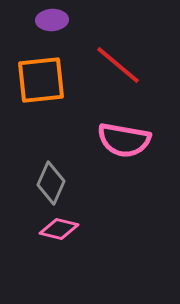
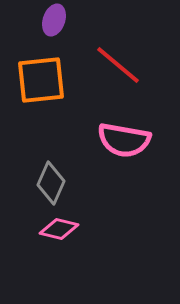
purple ellipse: moved 2 px right; rotated 68 degrees counterclockwise
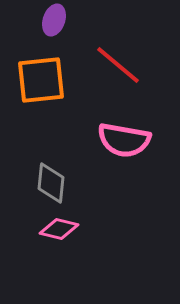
gray diamond: rotated 18 degrees counterclockwise
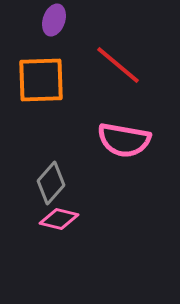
orange square: rotated 4 degrees clockwise
gray diamond: rotated 36 degrees clockwise
pink diamond: moved 10 px up
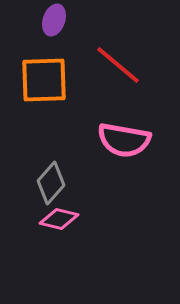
orange square: moved 3 px right
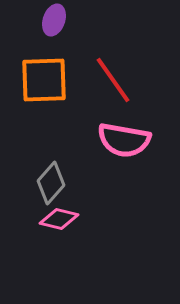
red line: moved 5 px left, 15 px down; rotated 15 degrees clockwise
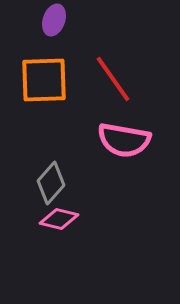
red line: moved 1 px up
